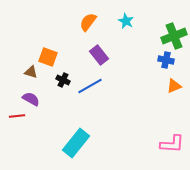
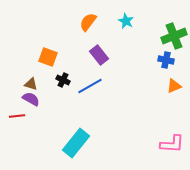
brown triangle: moved 12 px down
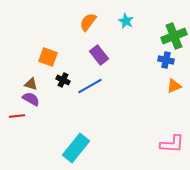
cyan rectangle: moved 5 px down
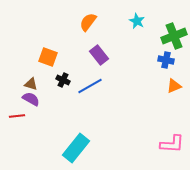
cyan star: moved 11 px right
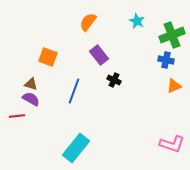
green cross: moved 2 px left, 1 px up
black cross: moved 51 px right
blue line: moved 16 px left, 5 px down; rotated 40 degrees counterclockwise
pink L-shape: rotated 15 degrees clockwise
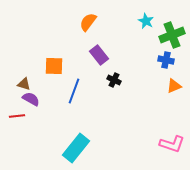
cyan star: moved 9 px right
orange square: moved 6 px right, 9 px down; rotated 18 degrees counterclockwise
brown triangle: moved 7 px left
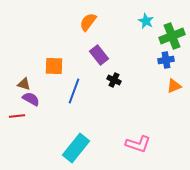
green cross: moved 1 px down
blue cross: rotated 21 degrees counterclockwise
pink L-shape: moved 34 px left
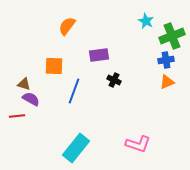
orange semicircle: moved 21 px left, 4 px down
purple rectangle: rotated 60 degrees counterclockwise
orange triangle: moved 7 px left, 4 px up
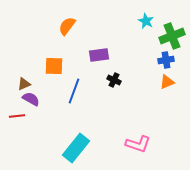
brown triangle: rotated 40 degrees counterclockwise
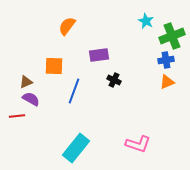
brown triangle: moved 2 px right, 2 px up
